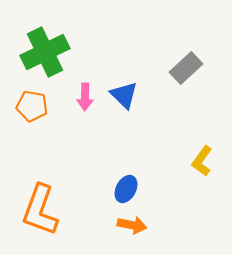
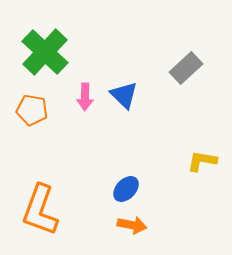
green cross: rotated 21 degrees counterclockwise
orange pentagon: moved 4 px down
yellow L-shape: rotated 64 degrees clockwise
blue ellipse: rotated 16 degrees clockwise
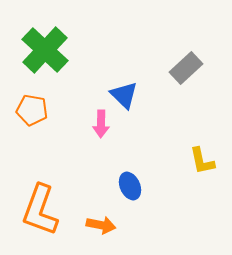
green cross: moved 2 px up
pink arrow: moved 16 px right, 27 px down
yellow L-shape: rotated 112 degrees counterclockwise
blue ellipse: moved 4 px right, 3 px up; rotated 68 degrees counterclockwise
orange arrow: moved 31 px left
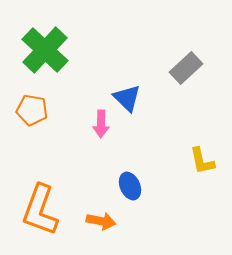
blue triangle: moved 3 px right, 3 px down
orange arrow: moved 4 px up
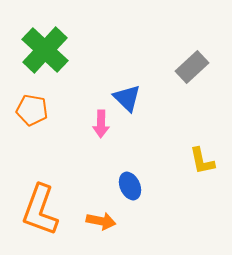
gray rectangle: moved 6 px right, 1 px up
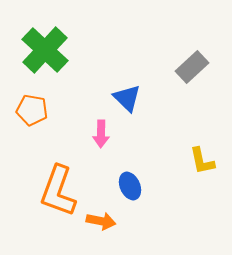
pink arrow: moved 10 px down
orange L-shape: moved 18 px right, 19 px up
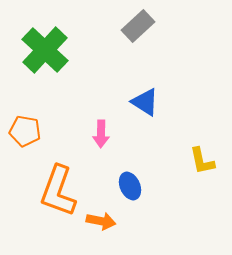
gray rectangle: moved 54 px left, 41 px up
blue triangle: moved 18 px right, 4 px down; rotated 12 degrees counterclockwise
orange pentagon: moved 7 px left, 21 px down
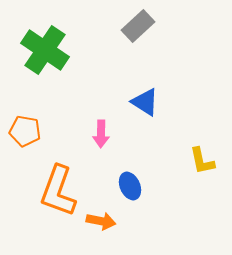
green cross: rotated 9 degrees counterclockwise
